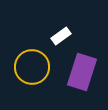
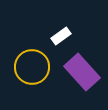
purple rectangle: rotated 60 degrees counterclockwise
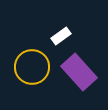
purple rectangle: moved 3 px left
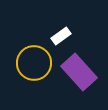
yellow circle: moved 2 px right, 4 px up
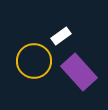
yellow circle: moved 2 px up
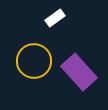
white rectangle: moved 6 px left, 18 px up
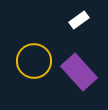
white rectangle: moved 24 px right, 2 px down
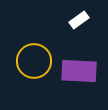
purple rectangle: moved 1 px up; rotated 45 degrees counterclockwise
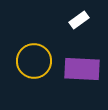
purple rectangle: moved 3 px right, 2 px up
